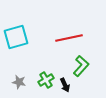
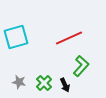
red line: rotated 12 degrees counterclockwise
green cross: moved 2 px left, 3 px down; rotated 14 degrees counterclockwise
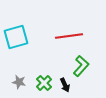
red line: moved 2 px up; rotated 16 degrees clockwise
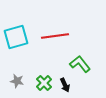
red line: moved 14 px left
green L-shape: moved 1 px left, 2 px up; rotated 80 degrees counterclockwise
gray star: moved 2 px left, 1 px up
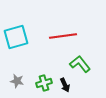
red line: moved 8 px right
green cross: rotated 28 degrees clockwise
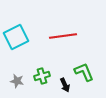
cyan square: rotated 10 degrees counterclockwise
green L-shape: moved 4 px right, 8 px down; rotated 15 degrees clockwise
green cross: moved 2 px left, 7 px up
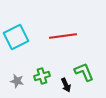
black arrow: moved 1 px right
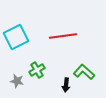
green L-shape: rotated 25 degrees counterclockwise
green cross: moved 5 px left, 6 px up; rotated 14 degrees counterclockwise
black arrow: rotated 32 degrees clockwise
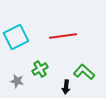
green cross: moved 3 px right, 1 px up
black arrow: moved 2 px down
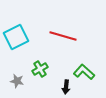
red line: rotated 24 degrees clockwise
